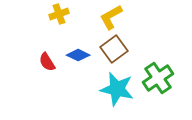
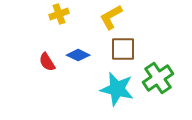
brown square: moved 9 px right; rotated 36 degrees clockwise
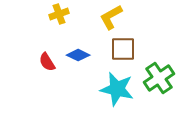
green cross: moved 1 px right
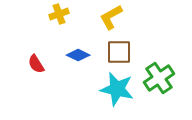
brown square: moved 4 px left, 3 px down
red semicircle: moved 11 px left, 2 px down
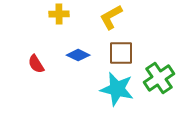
yellow cross: rotated 18 degrees clockwise
brown square: moved 2 px right, 1 px down
